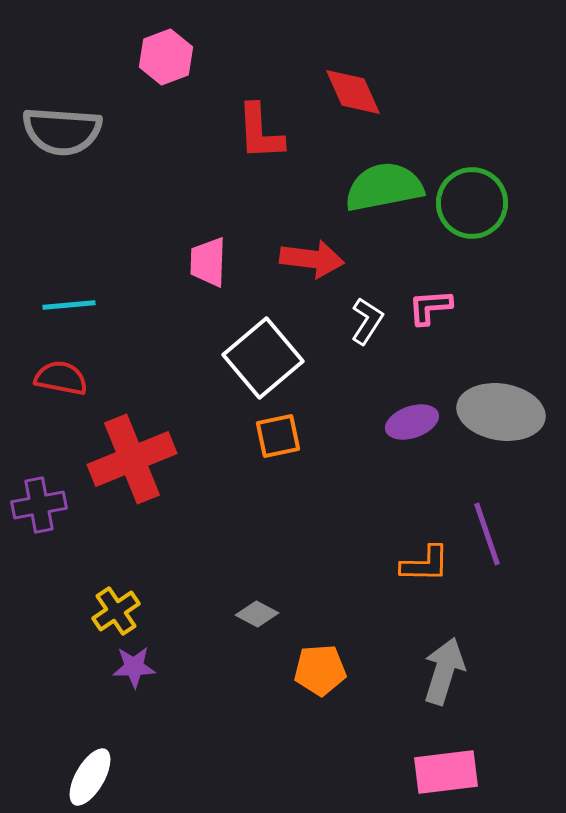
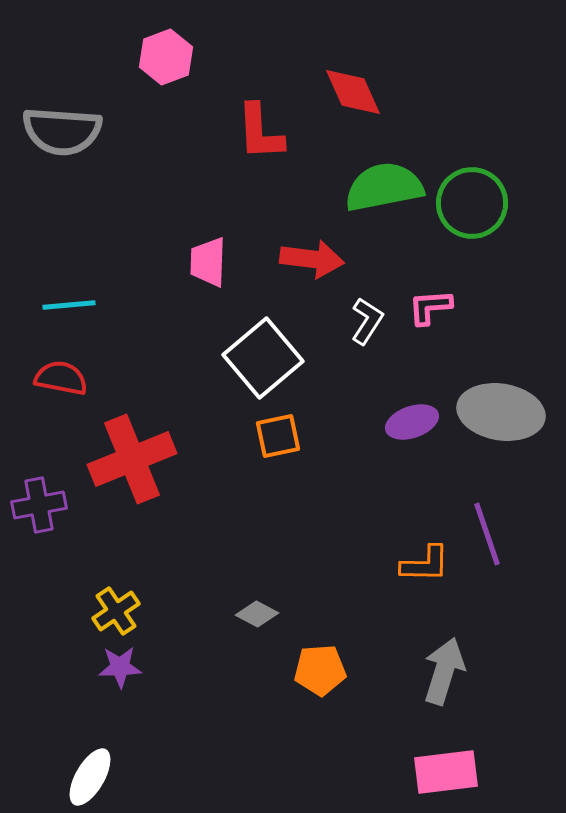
purple star: moved 14 px left
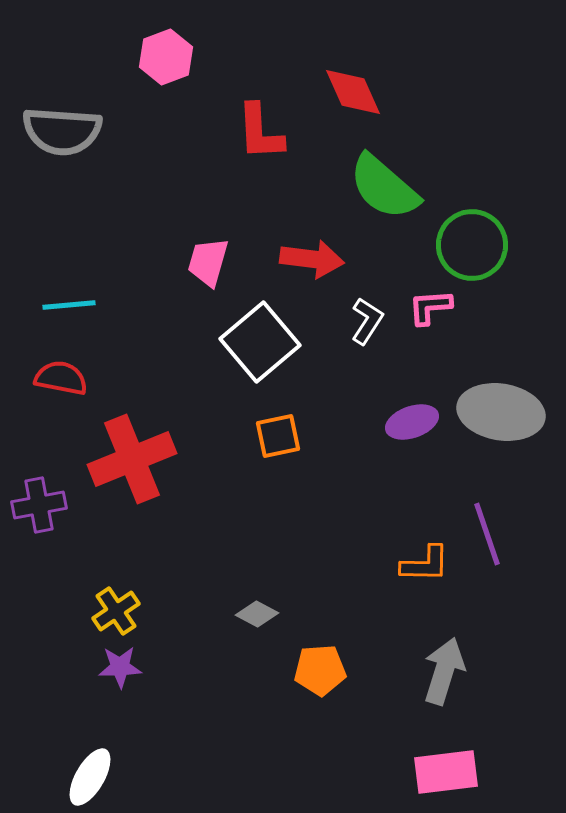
green semicircle: rotated 128 degrees counterclockwise
green circle: moved 42 px down
pink trapezoid: rotated 14 degrees clockwise
white square: moved 3 px left, 16 px up
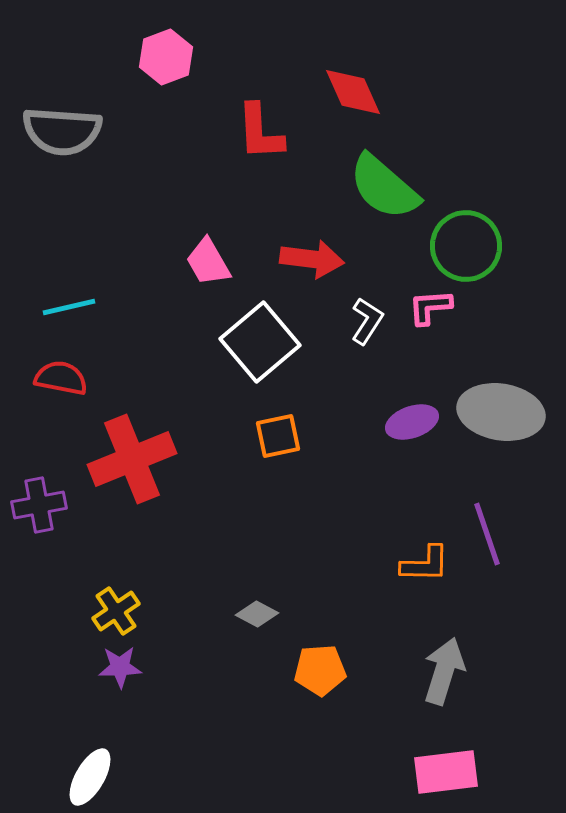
green circle: moved 6 px left, 1 px down
pink trapezoid: rotated 46 degrees counterclockwise
cyan line: moved 2 px down; rotated 8 degrees counterclockwise
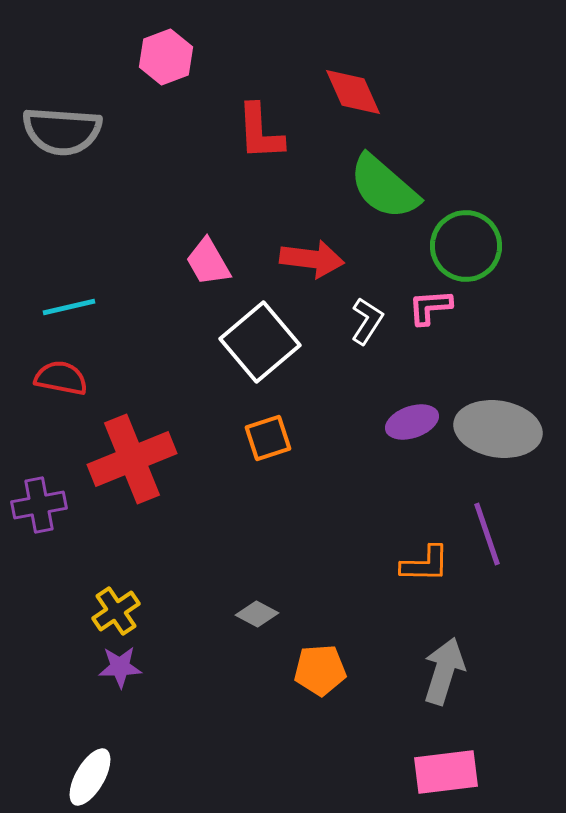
gray ellipse: moved 3 px left, 17 px down
orange square: moved 10 px left, 2 px down; rotated 6 degrees counterclockwise
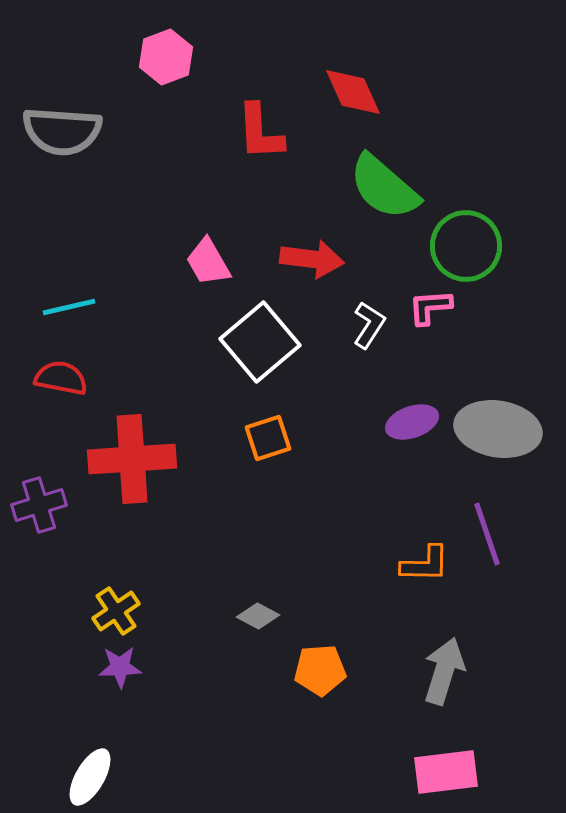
white L-shape: moved 2 px right, 4 px down
red cross: rotated 18 degrees clockwise
purple cross: rotated 6 degrees counterclockwise
gray diamond: moved 1 px right, 2 px down
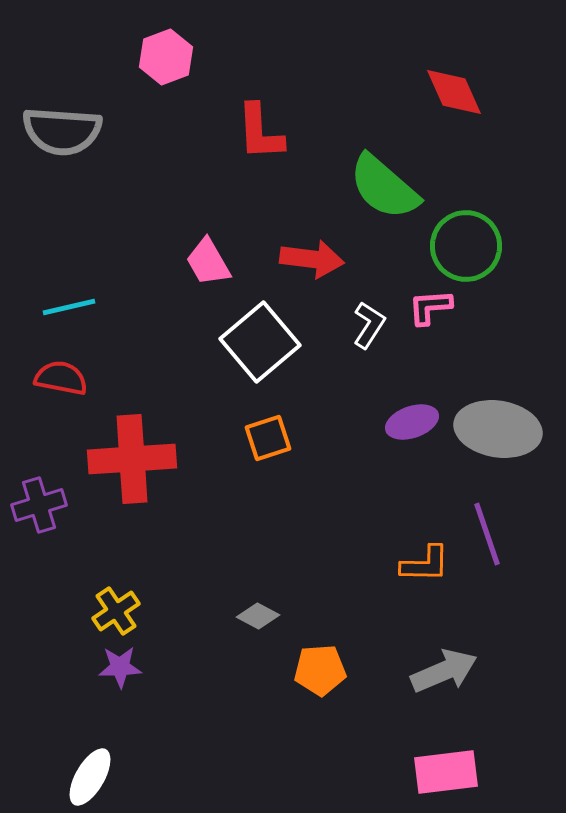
red diamond: moved 101 px right
gray arrow: rotated 50 degrees clockwise
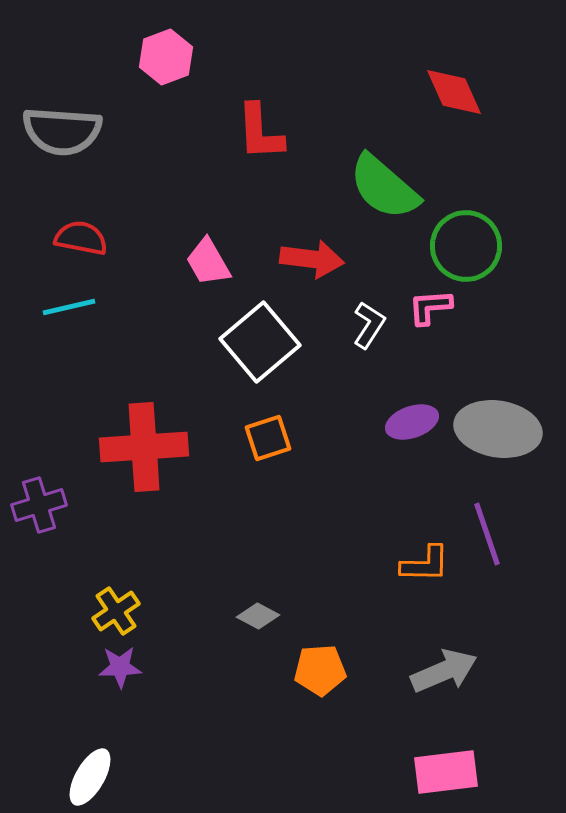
red semicircle: moved 20 px right, 140 px up
red cross: moved 12 px right, 12 px up
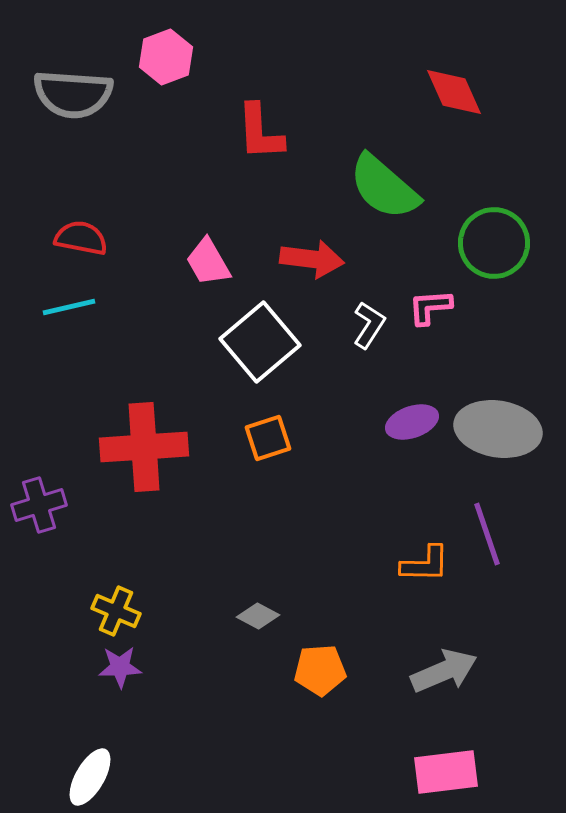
gray semicircle: moved 11 px right, 37 px up
green circle: moved 28 px right, 3 px up
yellow cross: rotated 33 degrees counterclockwise
